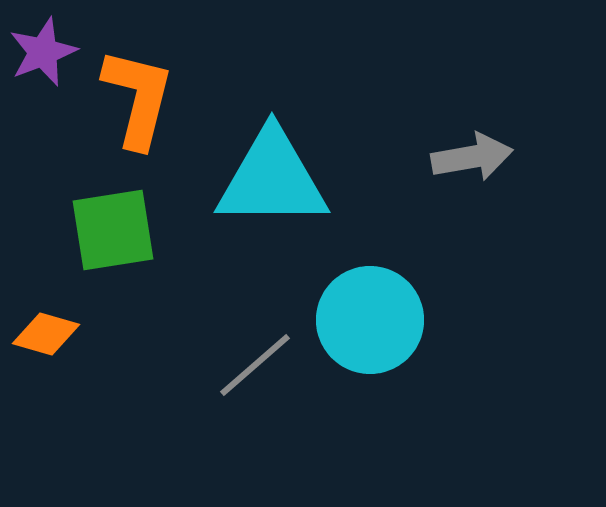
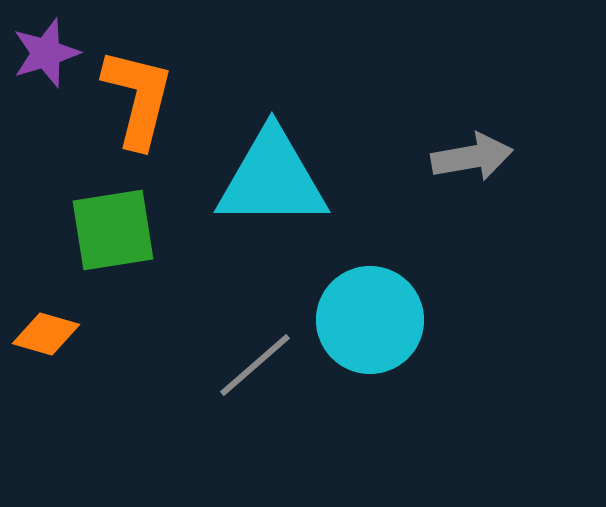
purple star: moved 3 px right, 1 px down; rotated 4 degrees clockwise
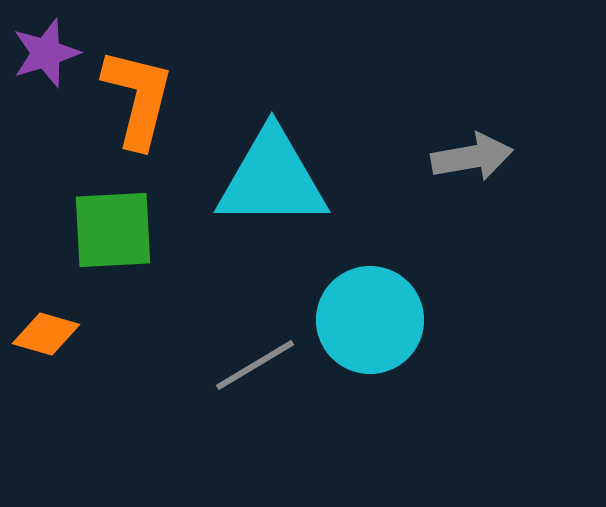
green square: rotated 6 degrees clockwise
gray line: rotated 10 degrees clockwise
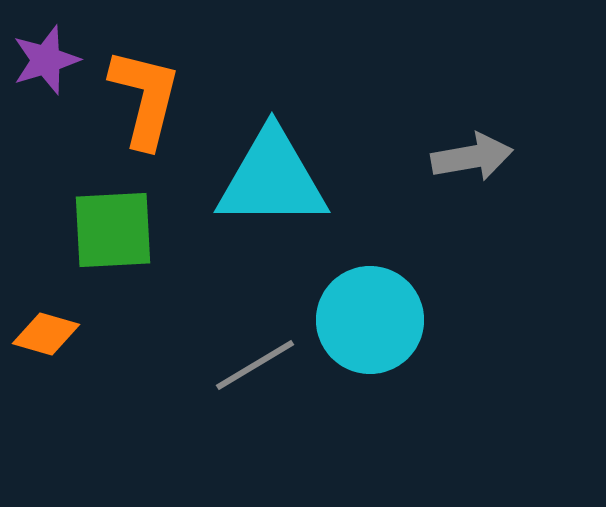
purple star: moved 7 px down
orange L-shape: moved 7 px right
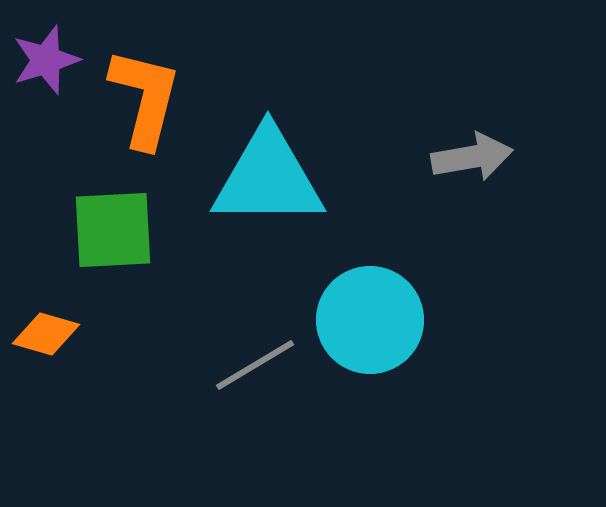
cyan triangle: moved 4 px left, 1 px up
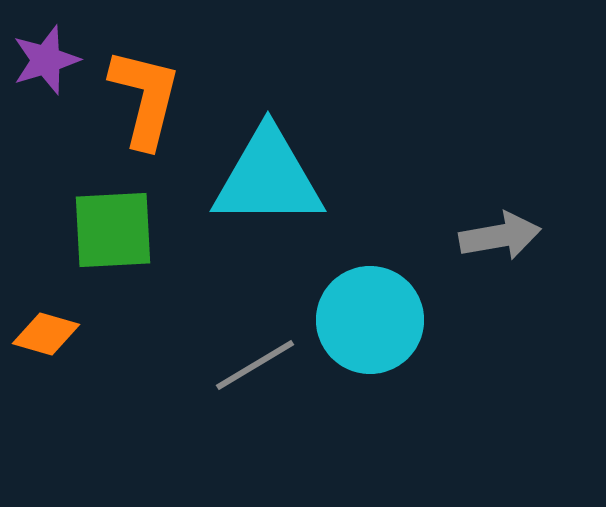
gray arrow: moved 28 px right, 79 px down
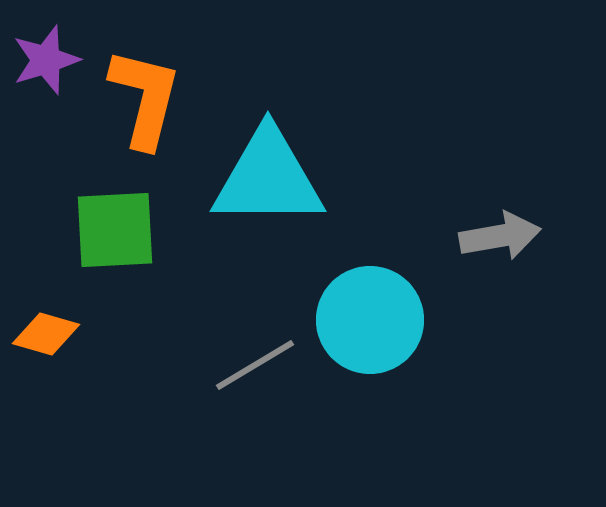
green square: moved 2 px right
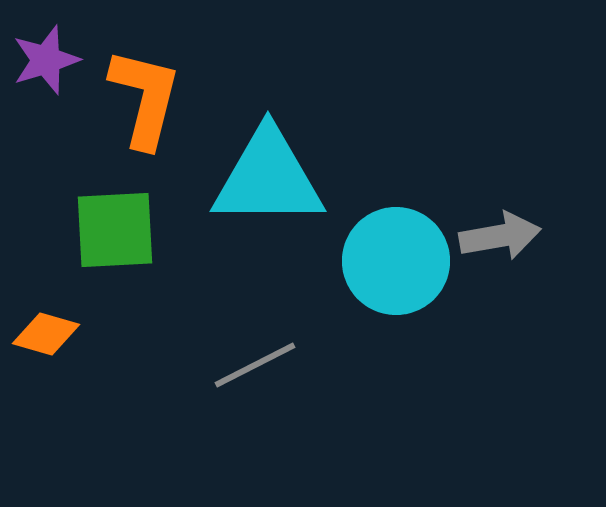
cyan circle: moved 26 px right, 59 px up
gray line: rotated 4 degrees clockwise
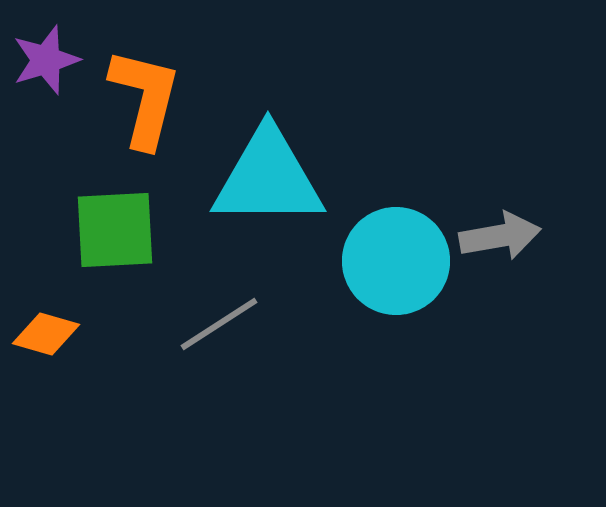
gray line: moved 36 px left, 41 px up; rotated 6 degrees counterclockwise
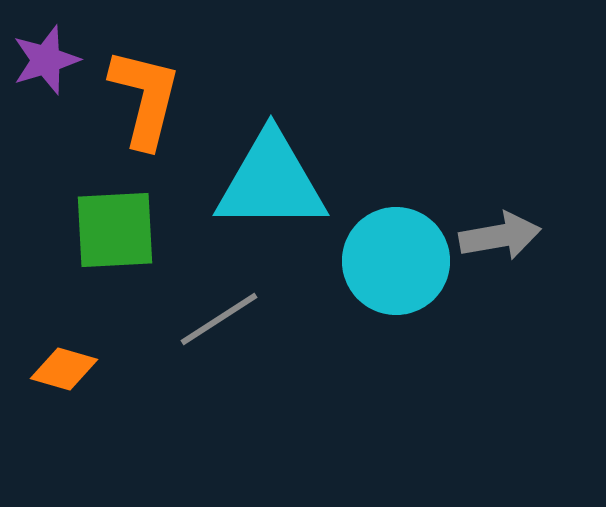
cyan triangle: moved 3 px right, 4 px down
gray line: moved 5 px up
orange diamond: moved 18 px right, 35 px down
